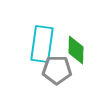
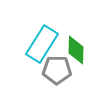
cyan rectangle: rotated 24 degrees clockwise
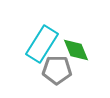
green diamond: rotated 24 degrees counterclockwise
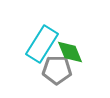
green diamond: moved 6 px left, 2 px down
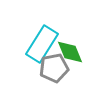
gray pentagon: moved 3 px left, 2 px up; rotated 12 degrees counterclockwise
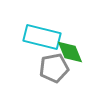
cyan rectangle: moved 7 px up; rotated 72 degrees clockwise
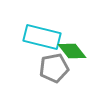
green diamond: moved 2 px right, 1 px up; rotated 16 degrees counterclockwise
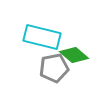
green diamond: moved 2 px right, 4 px down; rotated 12 degrees counterclockwise
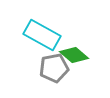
cyan rectangle: moved 2 px up; rotated 15 degrees clockwise
